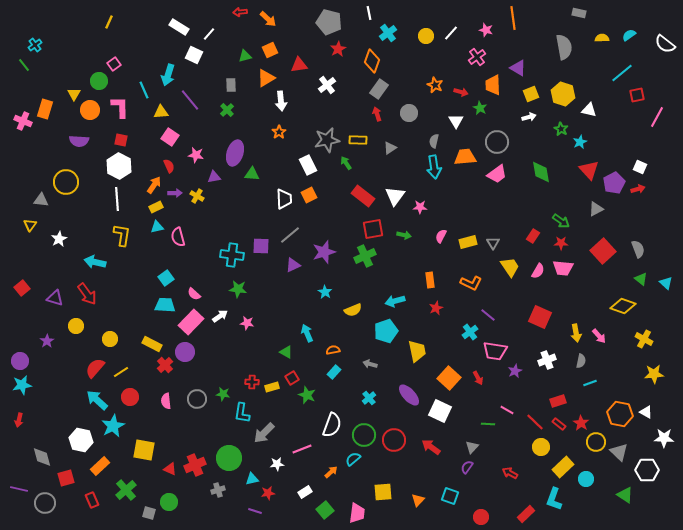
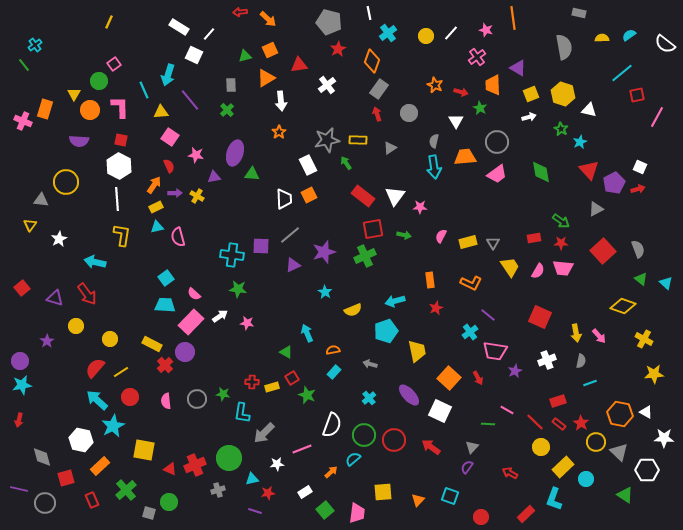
red rectangle at (533, 236): moved 1 px right, 2 px down; rotated 48 degrees clockwise
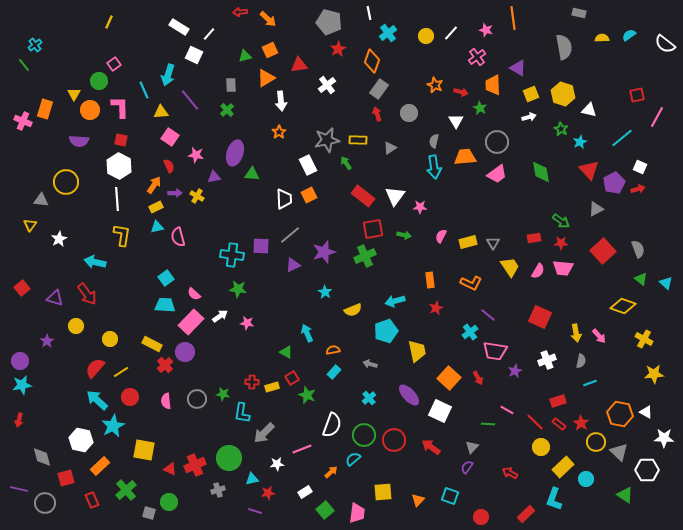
cyan line at (622, 73): moved 65 px down
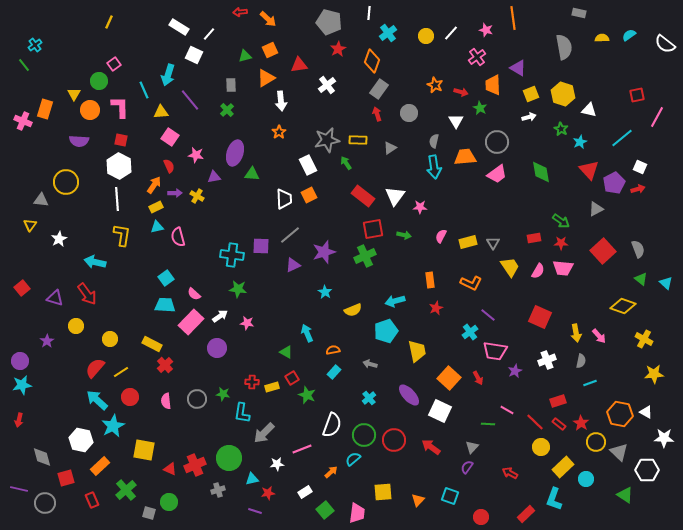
white line at (369, 13): rotated 16 degrees clockwise
purple circle at (185, 352): moved 32 px right, 4 px up
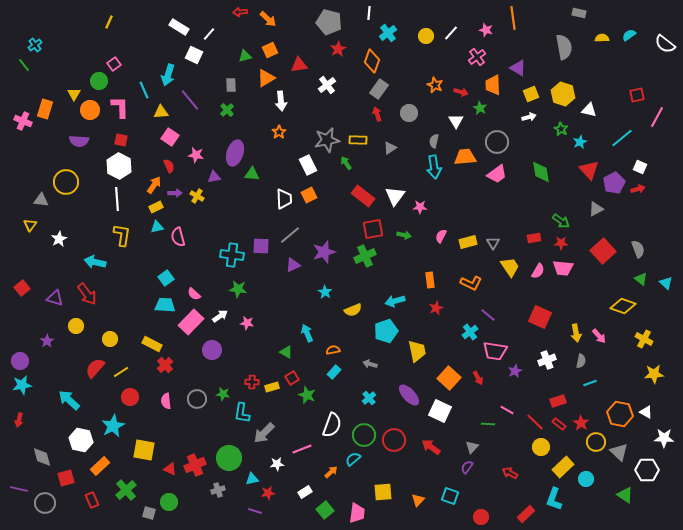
purple circle at (217, 348): moved 5 px left, 2 px down
cyan arrow at (97, 400): moved 28 px left
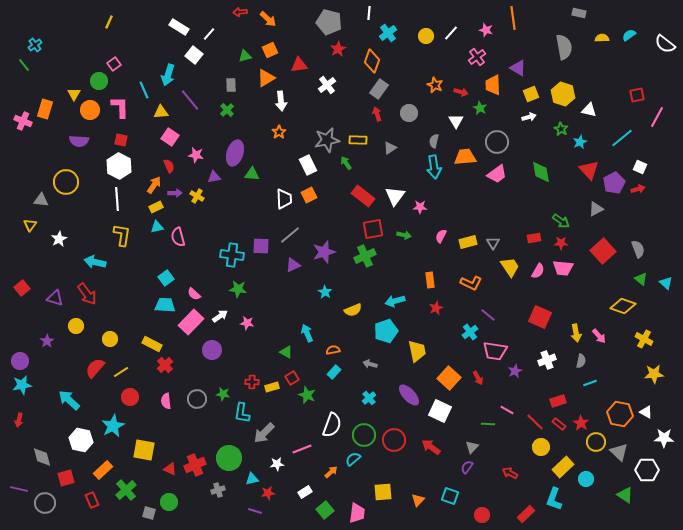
white square at (194, 55): rotated 12 degrees clockwise
orange rectangle at (100, 466): moved 3 px right, 4 px down
red circle at (481, 517): moved 1 px right, 2 px up
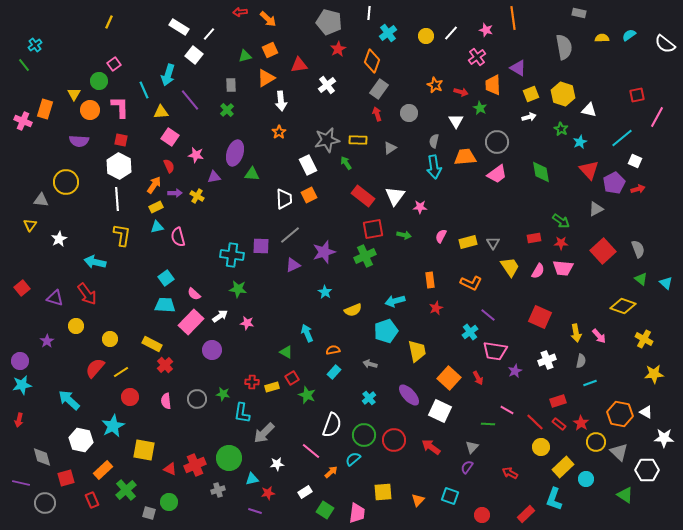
white square at (640, 167): moved 5 px left, 6 px up
pink line at (302, 449): moved 9 px right, 2 px down; rotated 60 degrees clockwise
purple line at (19, 489): moved 2 px right, 6 px up
green square at (325, 510): rotated 18 degrees counterclockwise
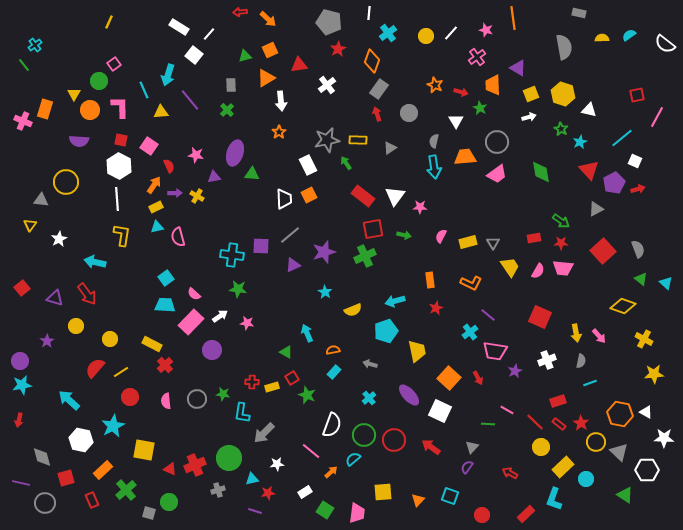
pink square at (170, 137): moved 21 px left, 9 px down
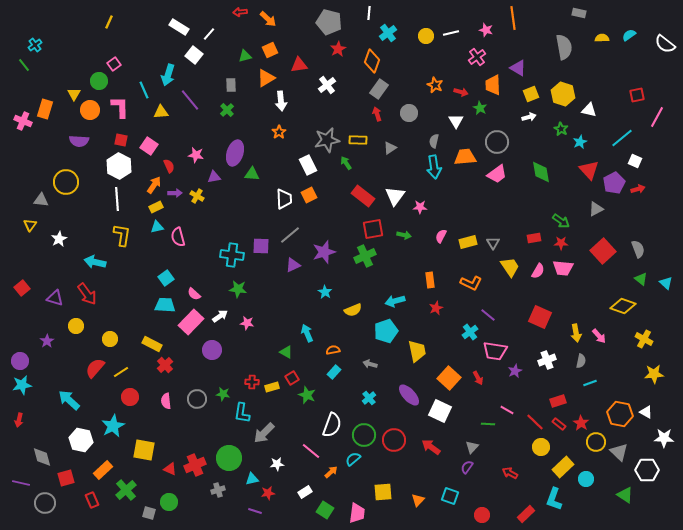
white line at (451, 33): rotated 35 degrees clockwise
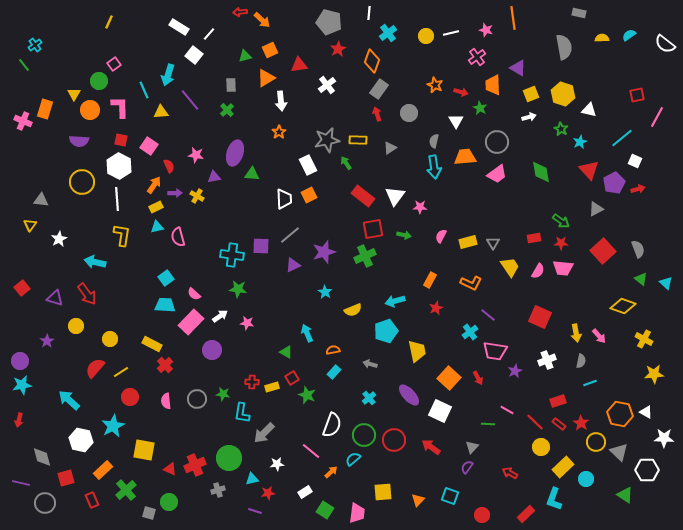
orange arrow at (268, 19): moved 6 px left, 1 px down
yellow circle at (66, 182): moved 16 px right
orange rectangle at (430, 280): rotated 35 degrees clockwise
